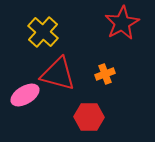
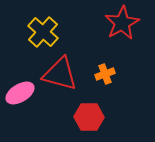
red triangle: moved 2 px right
pink ellipse: moved 5 px left, 2 px up
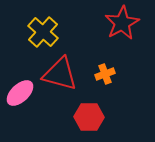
pink ellipse: rotated 12 degrees counterclockwise
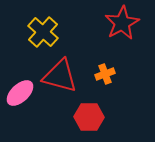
red triangle: moved 2 px down
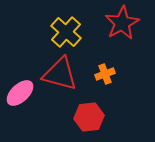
yellow cross: moved 23 px right
red triangle: moved 2 px up
red hexagon: rotated 8 degrees counterclockwise
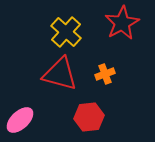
pink ellipse: moved 27 px down
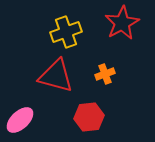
yellow cross: rotated 28 degrees clockwise
red triangle: moved 4 px left, 2 px down
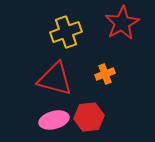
red triangle: moved 1 px left, 3 px down
pink ellipse: moved 34 px right; rotated 28 degrees clockwise
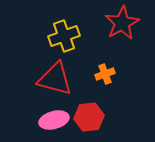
yellow cross: moved 2 px left, 4 px down
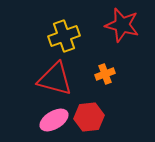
red star: moved 2 px down; rotated 28 degrees counterclockwise
pink ellipse: rotated 16 degrees counterclockwise
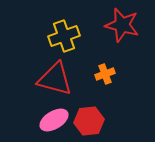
red hexagon: moved 4 px down
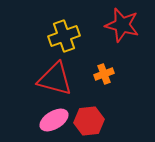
orange cross: moved 1 px left
